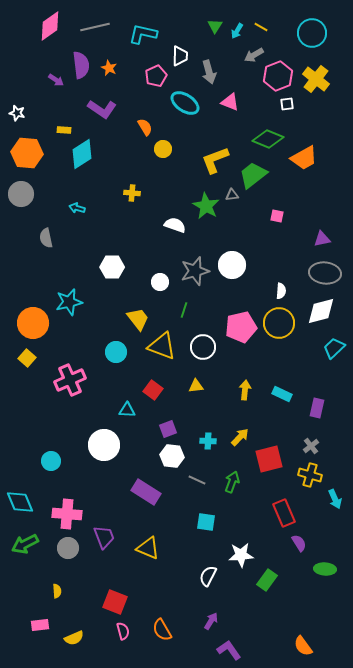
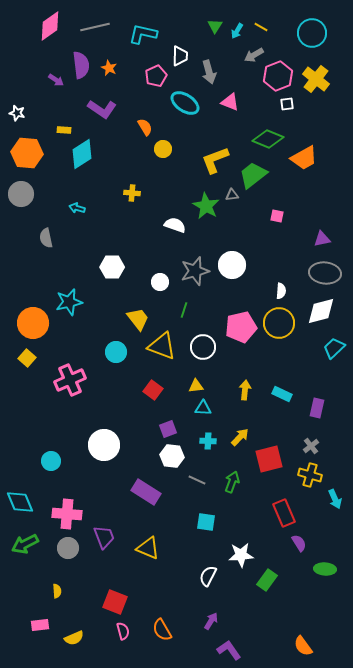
cyan triangle at (127, 410): moved 76 px right, 2 px up
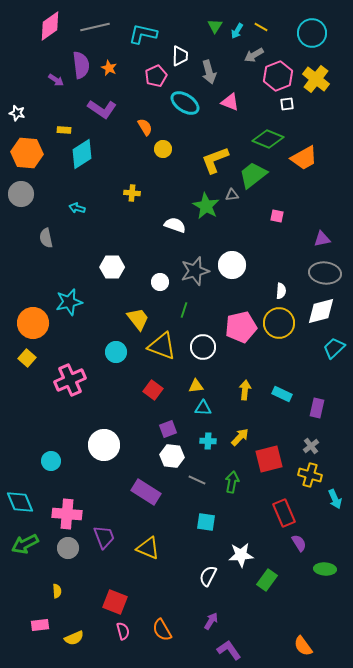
green arrow at (232, 482): rotated 10 degrees counterclockwise
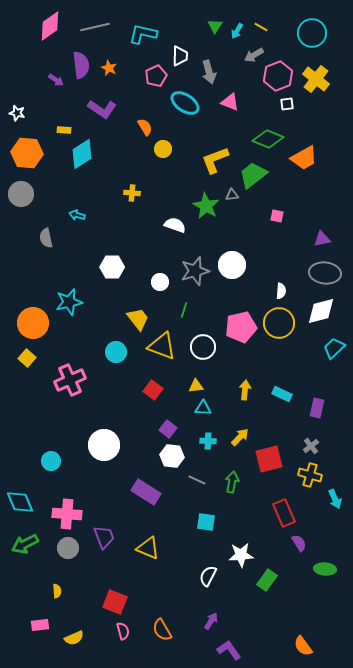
cyan arrow at (77, 208): moved 7 px down
purple square at (168, 429): rotated 30 degrees counterclockwise
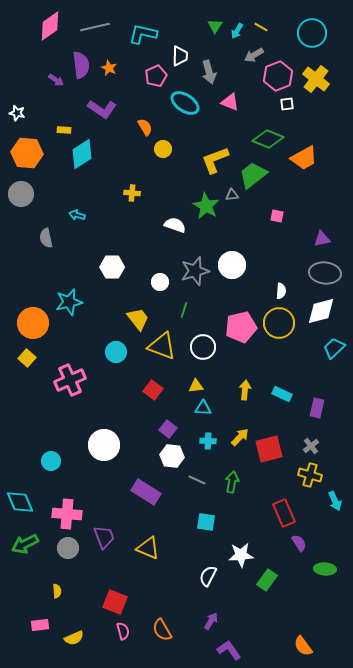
red square at (269, 459): moved 10 px up
cyan arrow at (335, 499): moved 2 px down
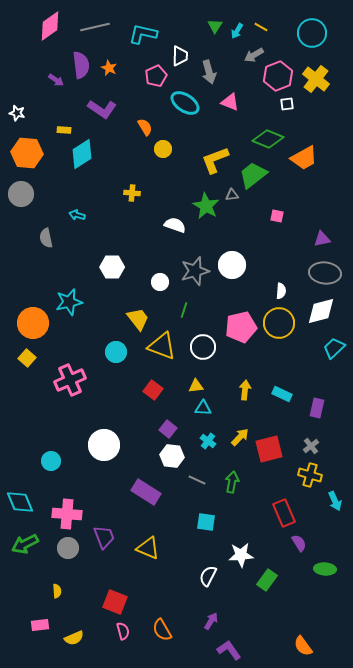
cyan cross at (208, 441): rotated 35 degrees clockwise
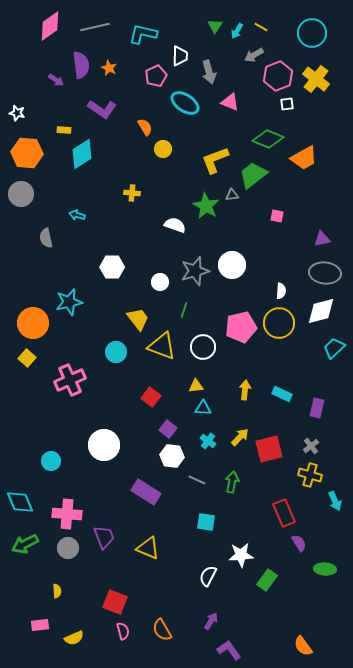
red square at (153, 390): moved 2 px left, 7 px down
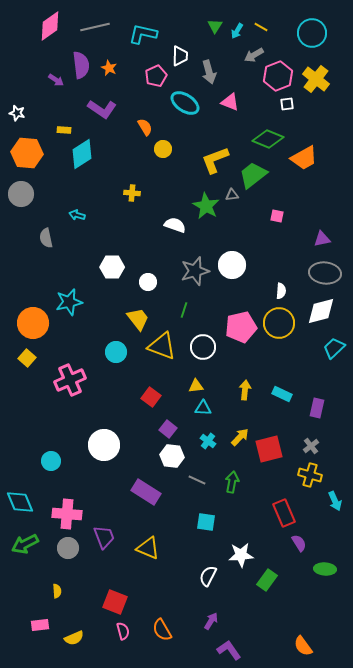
white circle at (160, 282): moved 12 px left
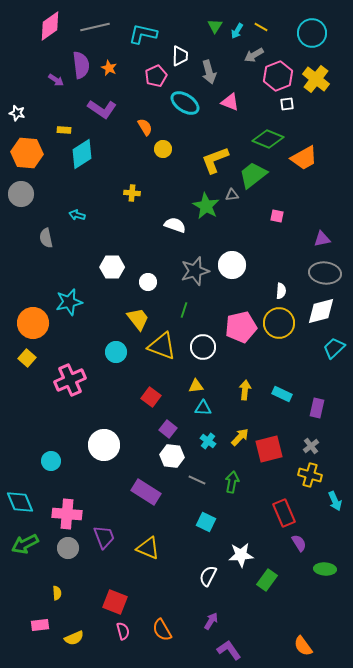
cyan square at (206, 522): rotated 18 degrees clockwise
yellow semicircle at (57, 591): moved 2 px down
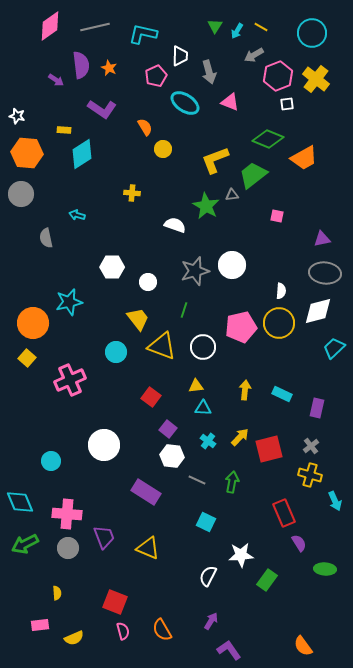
white star at (17, 113): moved 3 px down
white diamond at (321, 311): moved 3 px left
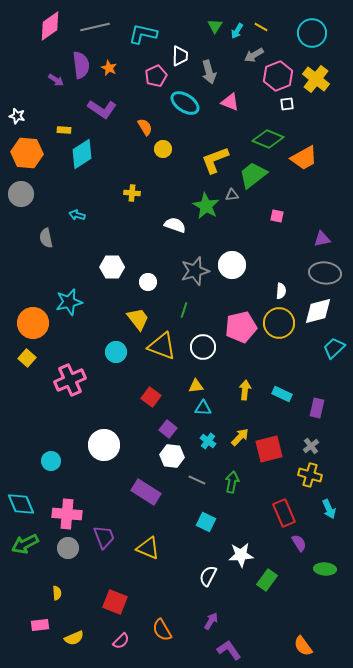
cyan arrow at (335, 501): moved 6 px left, 8 px down
cyan diamond at (20, 502): moved 1 px right, 2 px down
pink semicircle at (123, 631): moved 2 px left, 10 px down; rotated 60 degrees clockwise
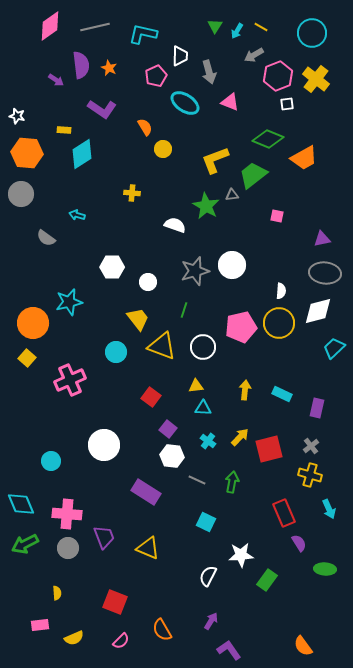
gray semicircle at (46, 238): rotated 42 degrees counterclockwise
